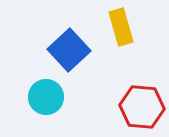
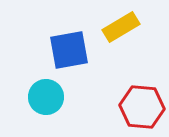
yellow rectangle: rotated 75 degrees clockwise
blue square: rotated 33 degrees clockwise
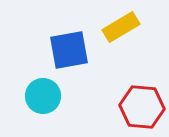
cyan circle: moved 3 px left, 1 px up
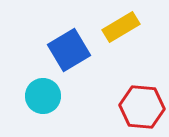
blue square: rotated 21 degrees counterclockwise
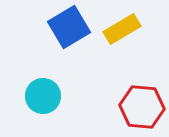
yellow rectangle: moved 1 px right, 2 px down
blue square: moved 23 px up
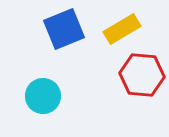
blue square: moved 5 px left, 2 px down; rotated 9 degrees clockwise
red hexagon: moved 32 px up
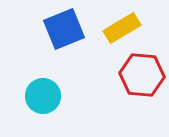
yellow rectangle: moved 1 px up
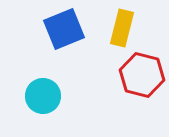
yellow rectangle: rotated 45 degrees counterclockwise
red hexagon: rotated 9 degrees clockwise
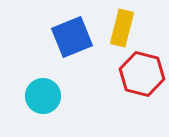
blue square: moved 8 px right, 8 px down
red hexagon: moved 1 px up
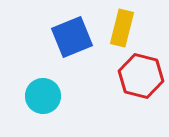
red hexagon: moved 1 px left, 2 px down
